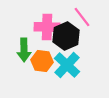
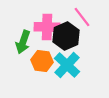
green arrow: moved 1 px left, 8 px up; rotated 20 degrees clockwise
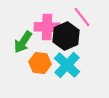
green arrow: rotated 15 degrees clockwise
orange hexagon: moved 2 px left, 2 px down
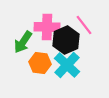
pink line: moved 2 px right, 8 px down
black hexagon: moved 4 px down
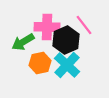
green arrow: rotated 25 degrees clockwise
orange hexagon: rotated 20 degrees counterclockwise
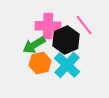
pink cross: moved 1 px right, 1 px up
green arrow: moved 11 px right, 3 px down
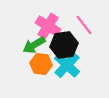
pink cross: rotated 30 degrees clockwise
black hexagon: moved 2 px left, 5 px down; rotated 16 degrees clockwise
orange hexagon: moved 1 px right, 1 px down; rotated 20 degrees clockwise
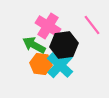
pink line: moved 8 px right
green arrow: rotated 60 degrees clockwise
cyan cross: moved 7 px left
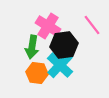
green arrow: moved 2 px left, 2 px down; rotated 110 degrees counterclockwise
orange hexagon: moved 4 px left, 9 px down
